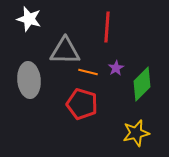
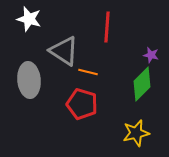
gray triangle: moved 1 px left; rotated 32 degrees clockwise
purple star: moved 35 px right, 13 px up; rotated 28 degrees counterclockwise
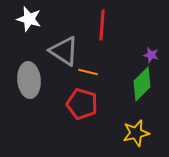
red line: moved 5 px left, 2 px up
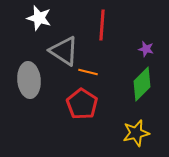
white star: moved 10 px right, 1 px up
purple star: moved 5 px left, 6 px up
red pentagon: rotated 16 degrees clockwise
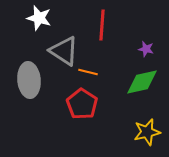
green diamond: moved 2 px up; rotated 32 degrees clockwise
yellow star: moved 11 px right, 1 px up
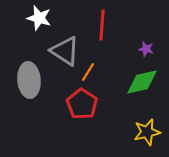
gray triangle: moved 1 px right
orange line: rotated 72 degrees counterclockwise
